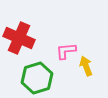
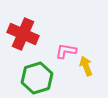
red cross: moved 4 px right, 4 px up
pink L-shape: rotated 15 degrees clockwise
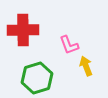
red cross: moved 4 px up; rotated 24 degrees counterclockwise
pink L-shape: moved 3 px right, 6 px up; rotated 120 degrees counterclockwise
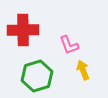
yellow arrow: moved 3 px left, 4 px down
green hexagon: moved 2 px up
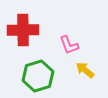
yellow arrow: moved 2 px right; rotated 30 degrees counterclockwise
green hexagon: moved 1 px right
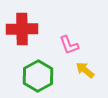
red cross: moved 1 px left, 1 px up
green hexagon: rotated 12 degrees counterclockwise
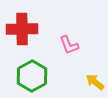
yellow arrow: moved 10 px right, 12 px down
green hexagon: moved 6 px left
